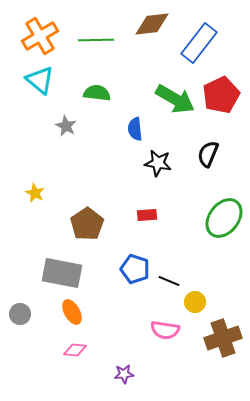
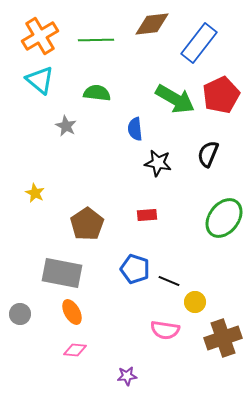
purple star: moved 3 px right, 2 px down
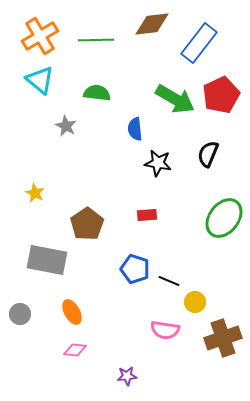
gray rectangle: moved 15 px left, 13 px up
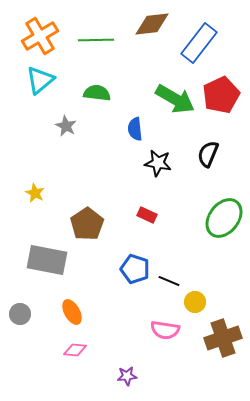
cyan triangle: rotated 40 degrees clockwise
red rectangle: rotated 30 degrees clockwise
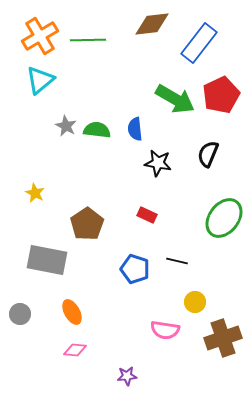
green line: moved 8 px left
green semicircle: moved 37 px down
black line: moved 8 px right, 20 px up; rotated 10 degrees counterclockwise
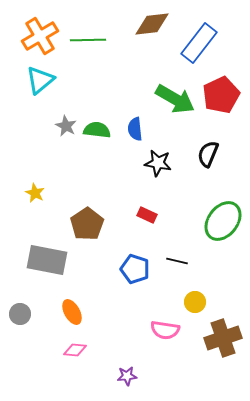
green ellipse: moved 1 px left, 3 px down
